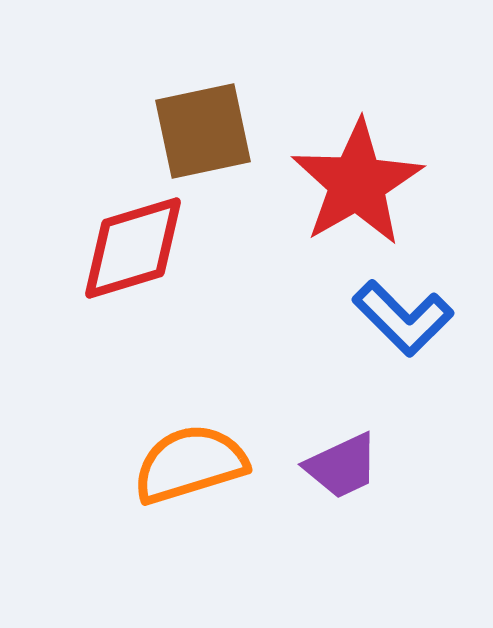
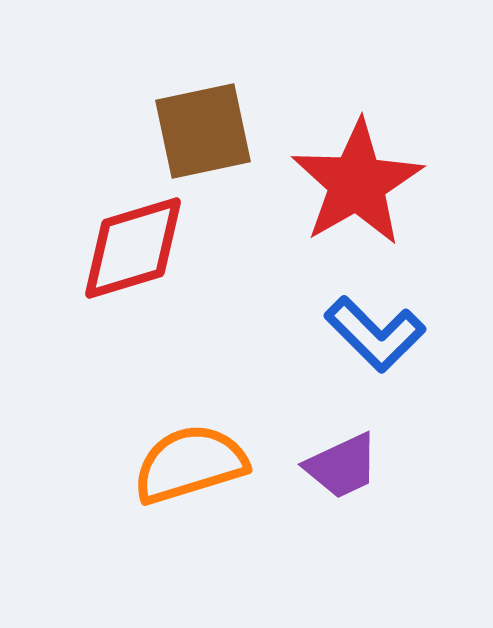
blue L-shape: moved 28 px left, 16 px down
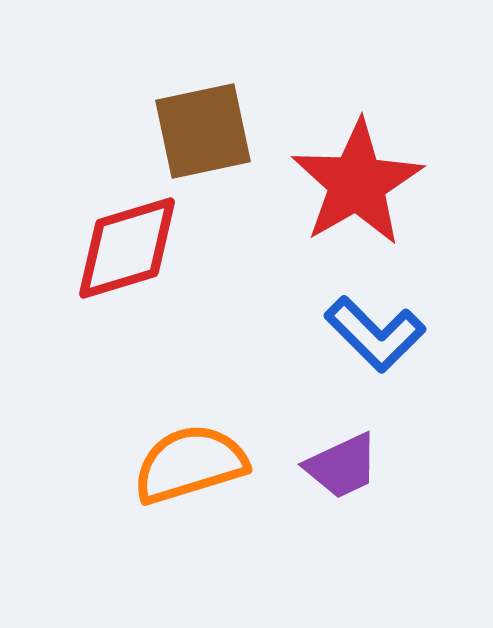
red diamond: moved 6 px left
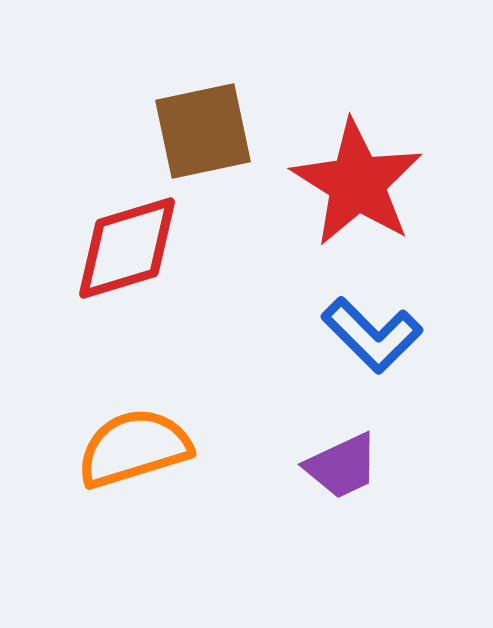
red star: rotated 10 degrees counterclockwise
blue L-shape: moved 3 px left, 1 px down
orange semicircle: moved 56 px left, 16 px up
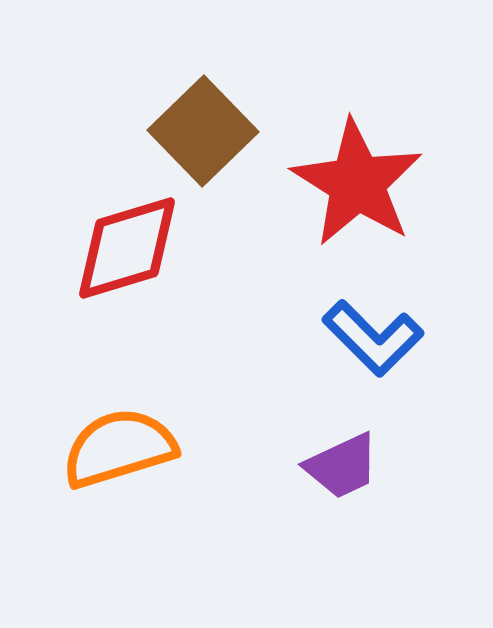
brown square: rotated 32 degrees counterclockwise
blue L-shape: moved 1 px right, 3 px down
orange semicircle: moved 15 px left
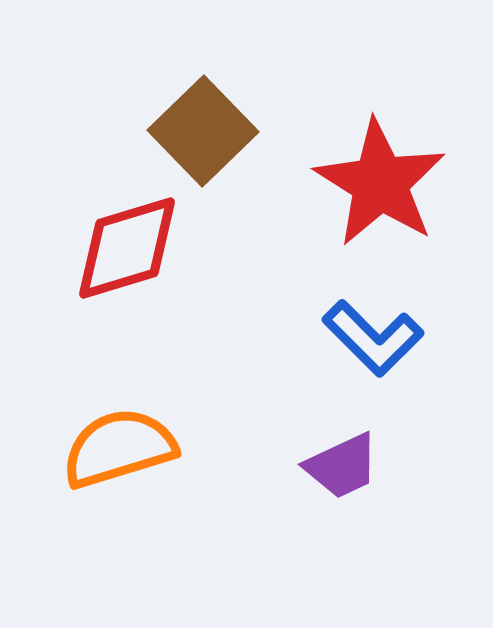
red star: moved 23 px right
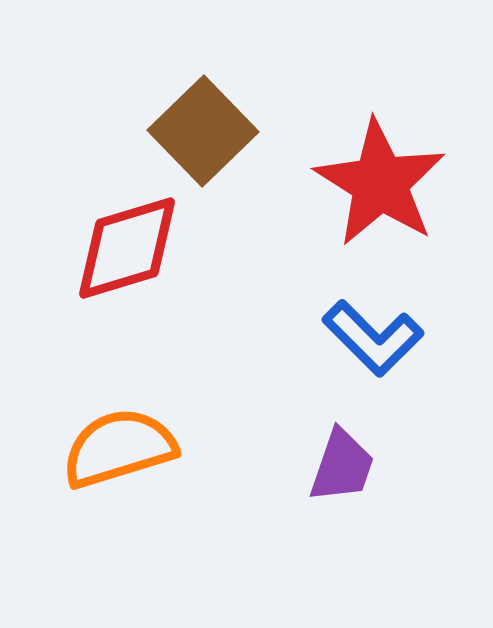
purple trapezoid: rotated 46 degrees counterclockwise
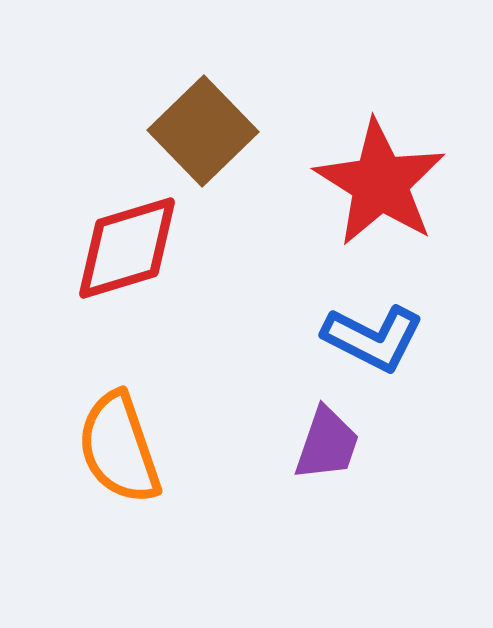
blue L-shape: rotated 18 degrees counterclockwise
orange semicircle: rotated 92 degrees counterclockwise
purple trapezoid: moved 15 px left, 22 px up
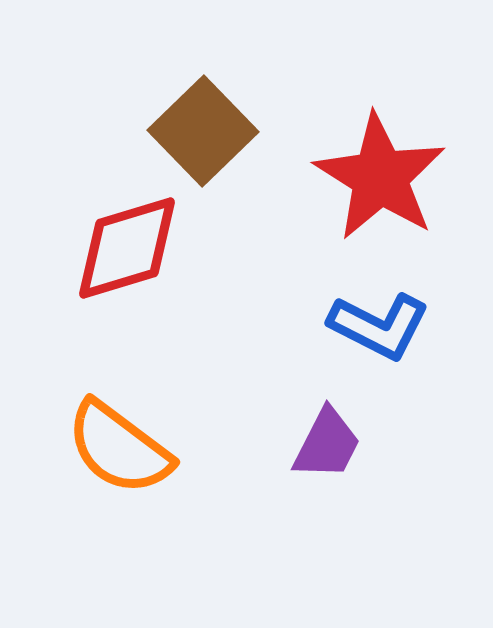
red star: moved 6 px up
blue L-shape: moved 6 px right, 12 px up
purple trapezoid: rotated 8 degrees clockwise
orange semicircle: rotated 34 degrees counterclockwise
